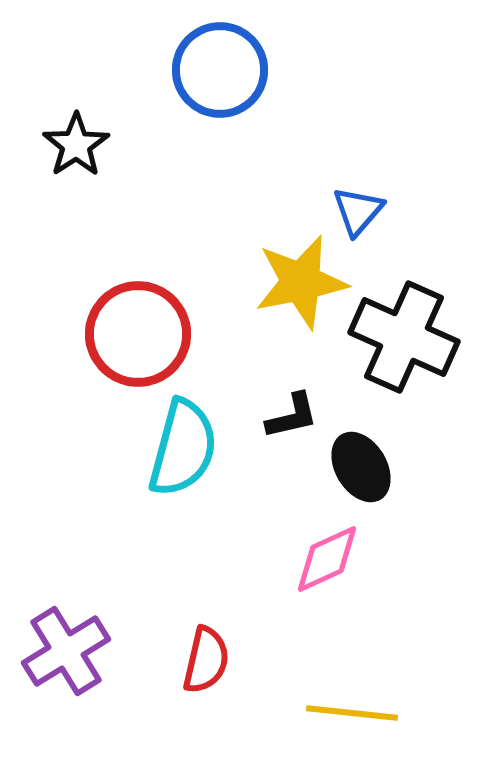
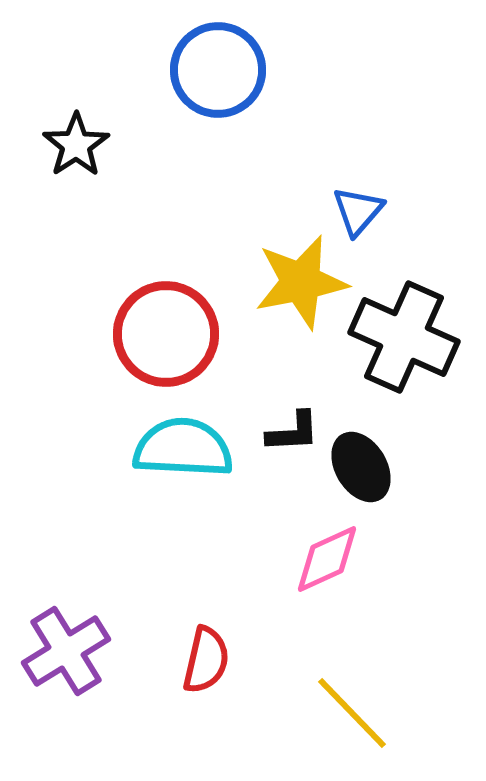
blue circle: moved 2 px left
red circle: moved 28 px right
black L-shape: moved 1 px right, 16 px down; rotated 10 degrees clockwise
cyan semicircle: rotated 102 degrees counterclockwise
yellow line: rotated 40 degrees clockwise
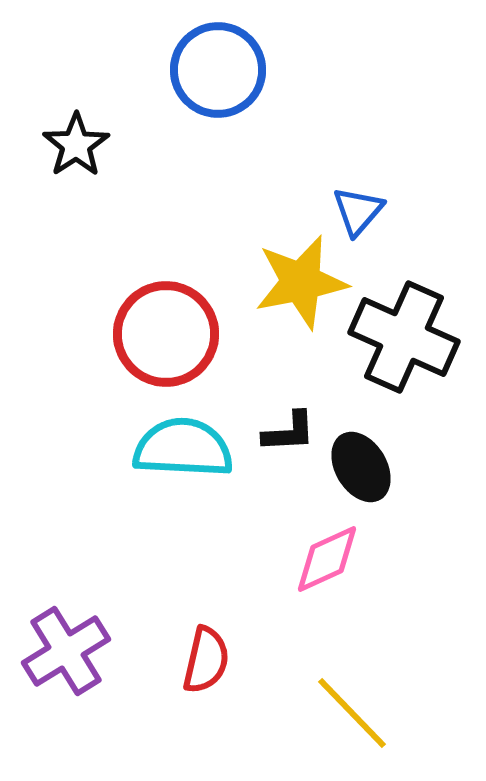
black L-shape: moved 4 px left
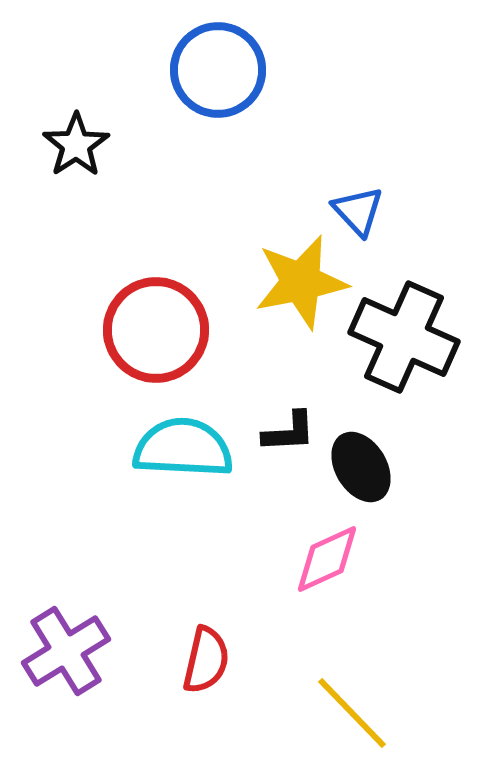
blue triangle: rotated 24 degrees counterclockwise
red circle: moved 10 px left, 4 px up
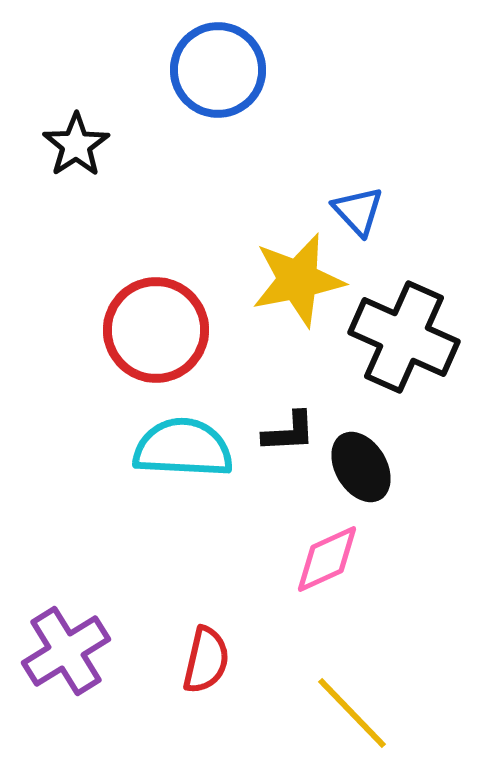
yellow star: moved 3 px left, 2 px up
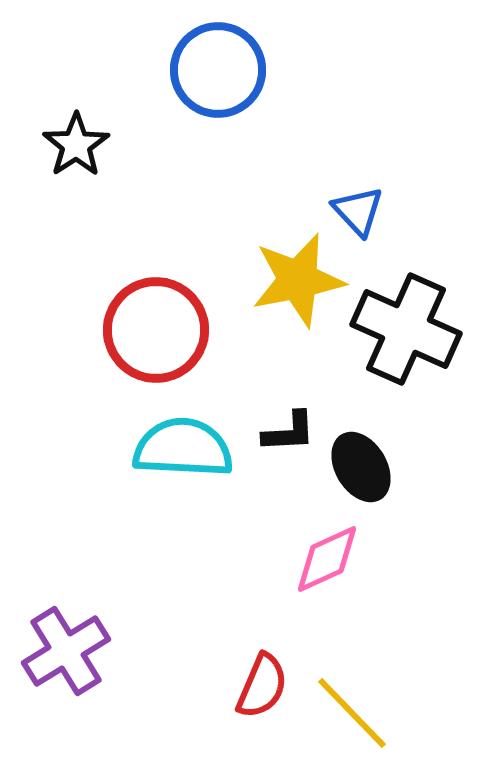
black cross: moved 2 px right, 8 px up
red semicircle: moved 56 px right, 26 px down; rotated 10 degrees clockwise
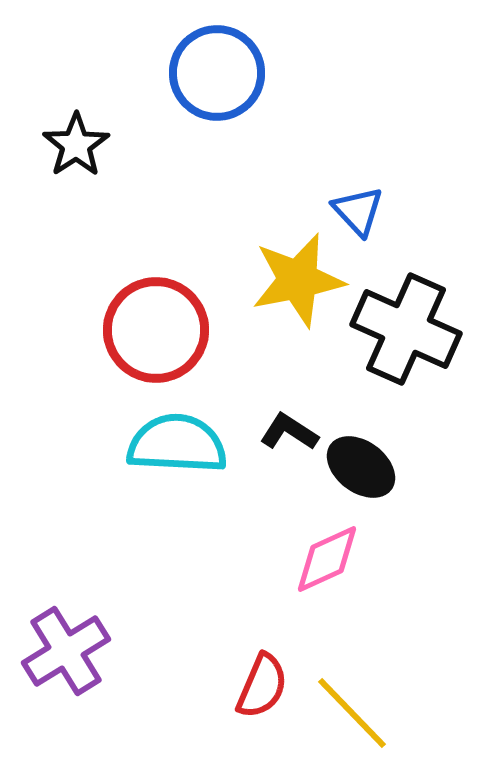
blue circle: moved 1 px left, 3 px down
black L-shape: rotated 144 degrees counterclockwise
cyan semicircle: moved 6 px left, 4 px up
black ellipse: rotated 22 degrees counterclockwise
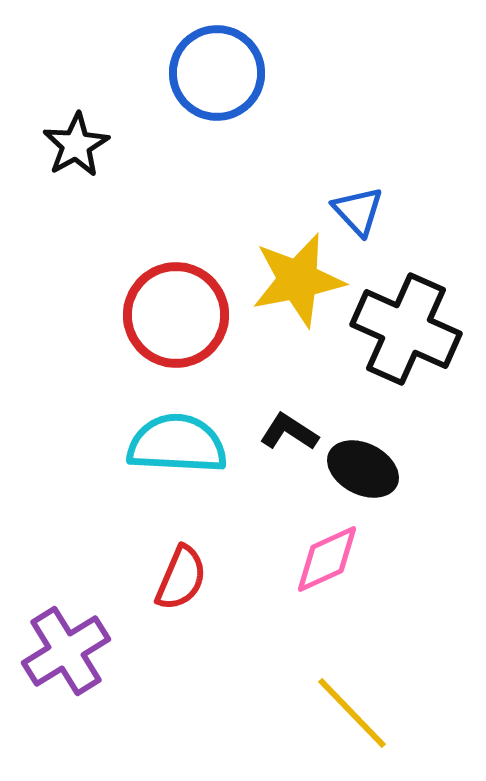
black star: rotated 4 degrees clockwise
red circle: moved 20 px right, 15 px up
black ellipse: moved 2 px right, 2 px down; rotated 10 degrees counterclockwise
red semicircle: moved 81 px left, 108 px up
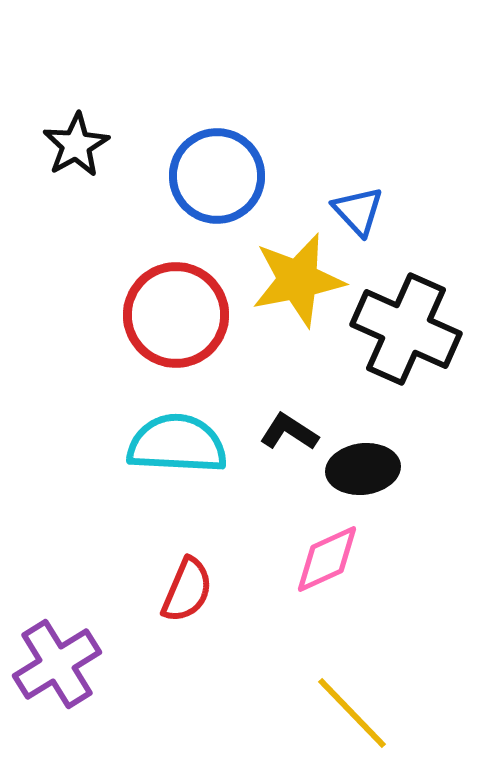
blue circle: moved 103 px down
black ellipse: rotated 34 degrees counterclockwise
red semicircle: moved 6 px right, 12 px down
purple cross: moved 9 px left, 13 px down
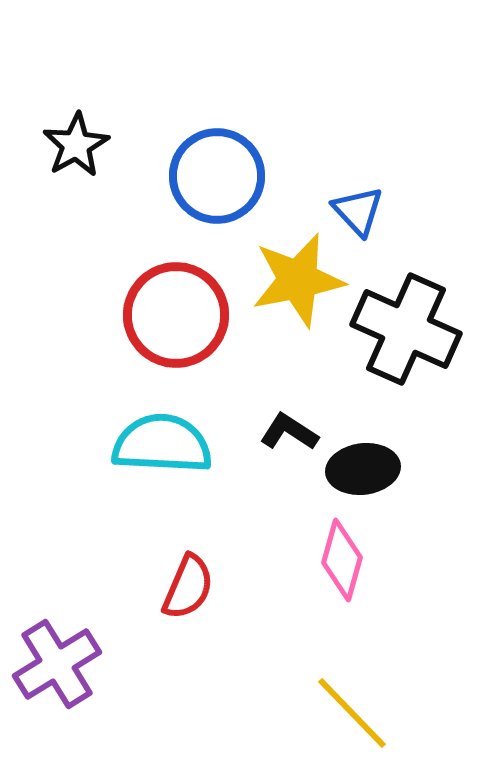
cyan semicircle: moved 15 px left
pink diamond: moved 15 px right, 1 px down; rotated 50 degrees counterclockwise
red semicircle: moved 1 px right, 3 px up
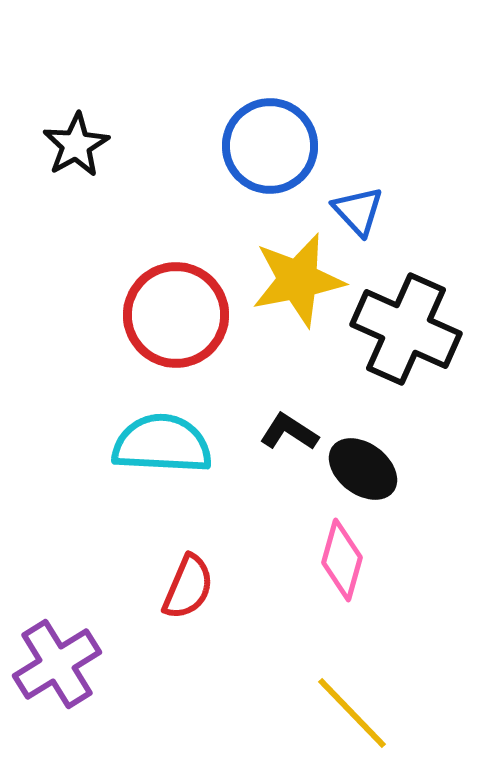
blue circle: moved 53 px right, 30 px up
black ellipse: rotated 44 degrees clockwise
